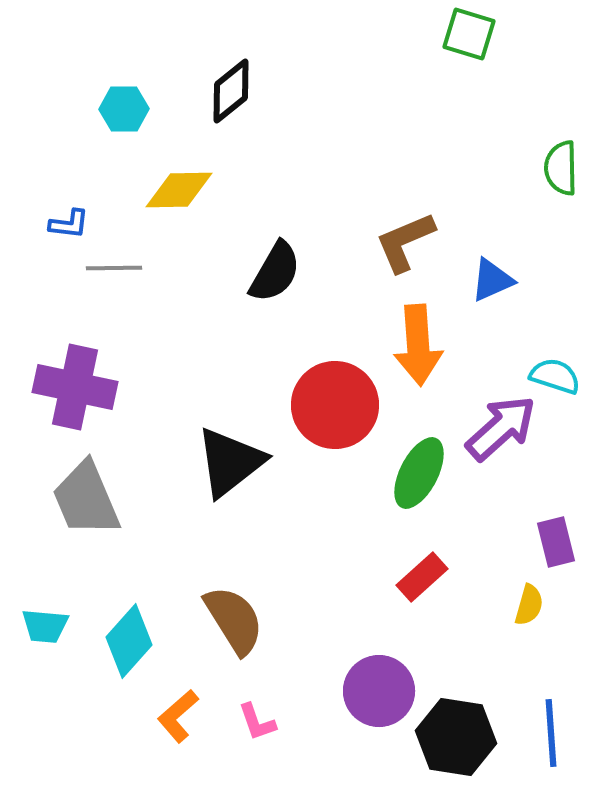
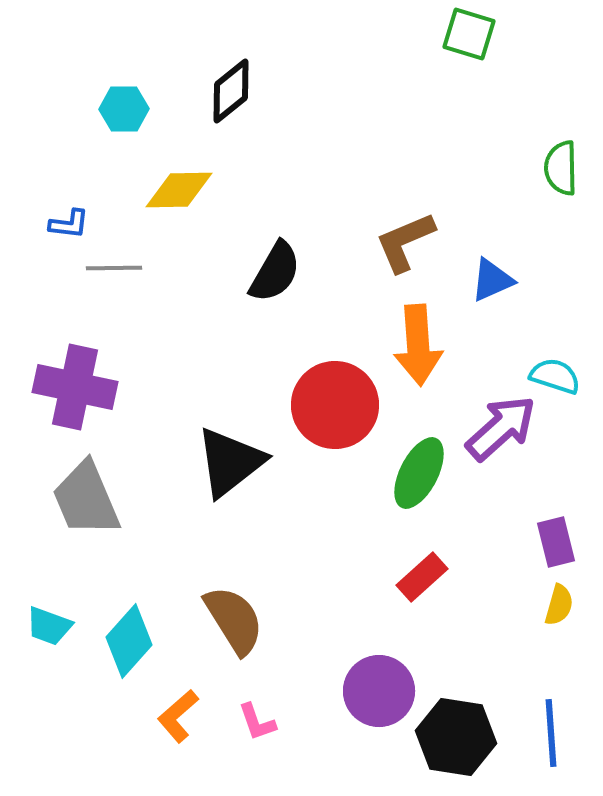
yellow semicircle: moved 30 px right
cyan trapezoid: moved 4 px right; rotated 15 degrees clockwise
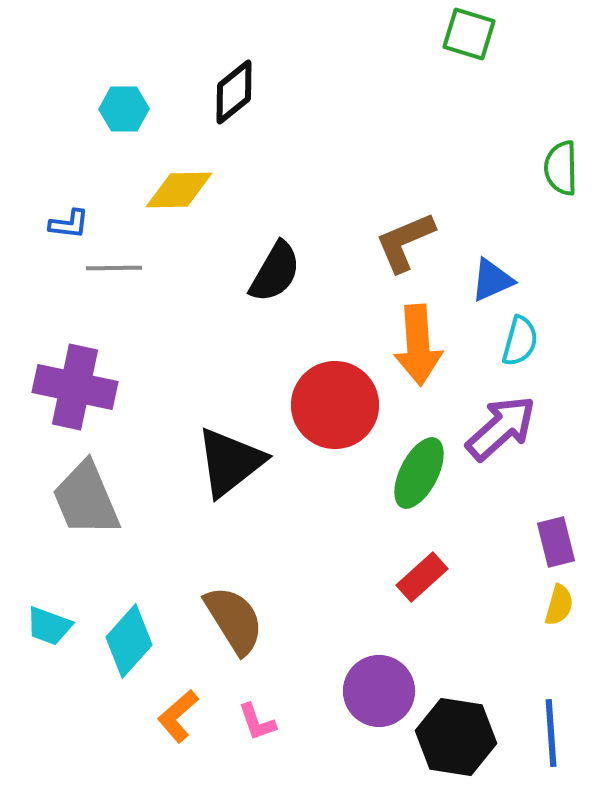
black diamond: moved 3 px right, 1 px down
cyan semicircle: moved 35 px left, 35 px up; rotated 87 degrees clockwise
